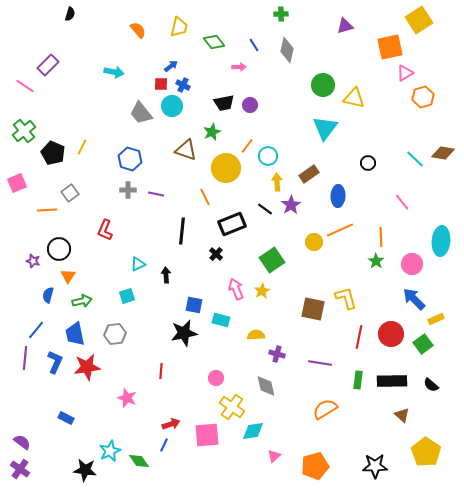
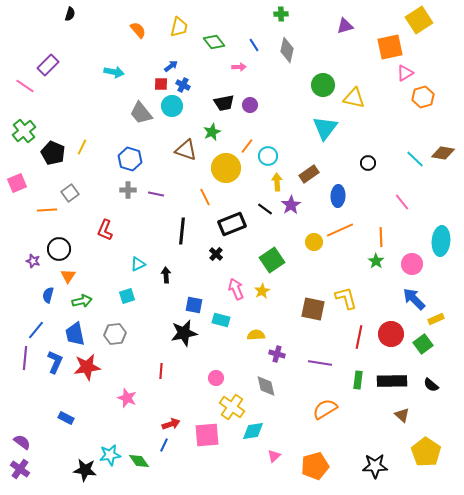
cyan star at (110, 451): moved 4 px down; rotated 15 degrees clockwise
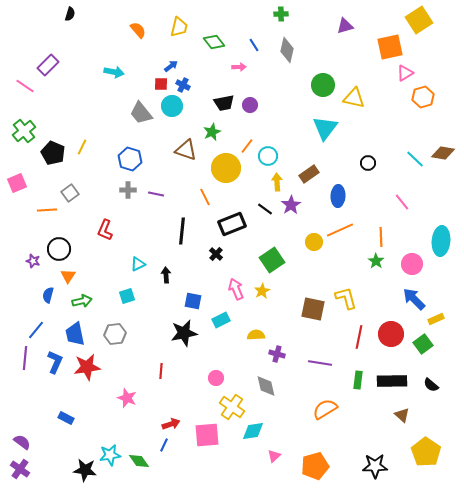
blue square at (194, 305): moved 1 px left, 4 px up
cyan rectangle at (221, 320): rotated 42 degrees counterclockwise
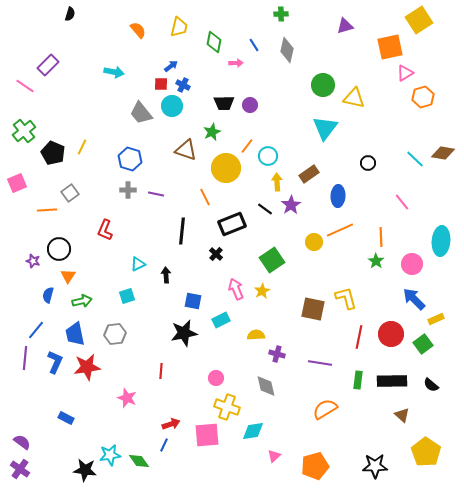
green diamond at (214, 42): rotated 50 degrees clockwise
pink arrow at (239, 67): moved 3 px left, 4 px up
black trapezoid at (224, 103): rotated 10 degrees clockwise
yellow cross at (232, 407): moved 5 px left; rotated 15 degrees counterclockwise
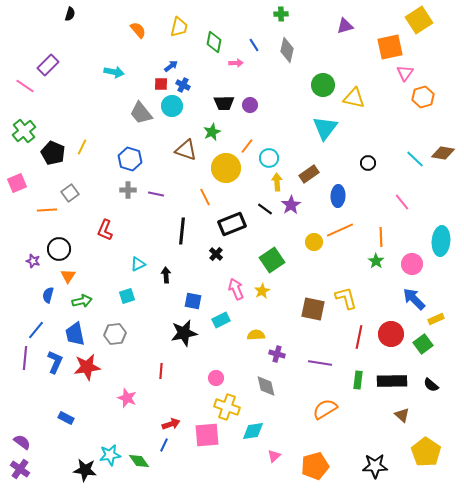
pink triangle at (405, 73): rotated 24 degrees counterclockwise
cyan circle at (268, 156): moved 1 px right, 2 px down
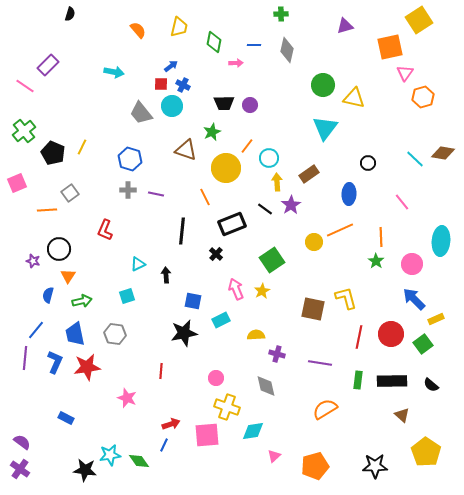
blue line at (254, 45): rotated 56 degrees counterclockwise
blue ellipse at (338, 196): moved 11 px right, 2 px up
gray hexagon at (115, 334): rotated 15 degrees clockwise
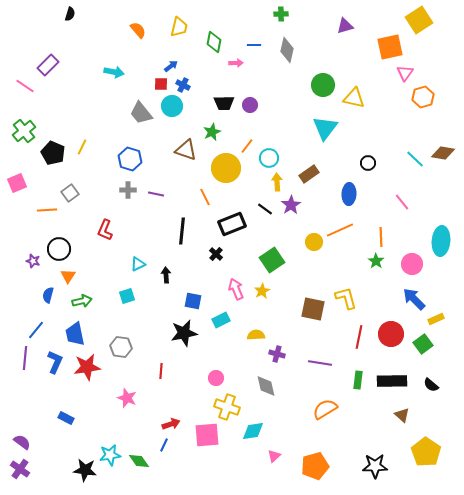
gray hexagon at (115, 334): moved 6 px right, 13 px down
